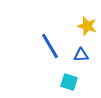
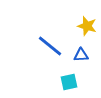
blue line: rotated 20 degrees counterclockwise
cyan square: rotated 30 degrees counterclockwise
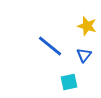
blue triangle: moved 3 px right; rotated 49 degrees counterclockwise
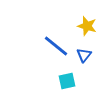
blue line: moved 6 px right
cyan square: moved 2 px left, 1 px up
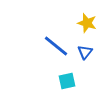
yellow star: moved 3 px up
blue triangle: moved 1 px right, 3 px up
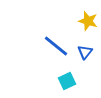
yellow star: moved 1 px right, 2 px up
cyan square: rotated 12 degrees counterclockwise
